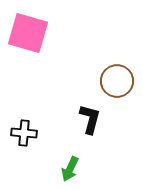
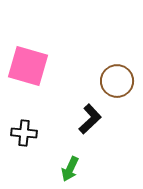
pink square: moved 33 px down
black L-shape: rotated 32 degrees clockwise
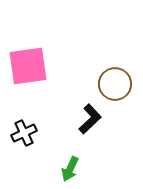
pink square: rotated 24 degrees counterclockwise
brown circle: moved 2 px left, 3 px down
black cross: rotated 30 degrees counterclockwise
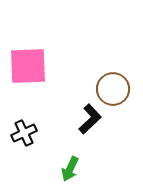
pink square: rotated 6 degrees clockwise
brown circle: moved 2 px left, 5 px down
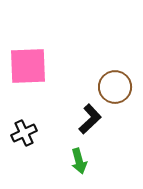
brown circle: moved 2 px right, 2 px up
green arrow: moved 9 px right, 8 px up; rotated 40 degrees counterclockwise
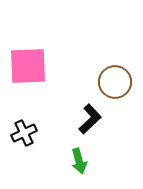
brown circle: moved 5 px up
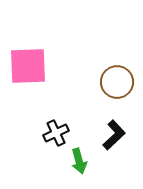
brown circle: moved 2 px right
black L-shape: moved 24 px right, 16 px down
black cross: moved 32 px right
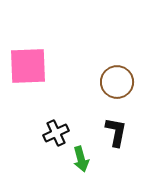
black L-shape: moved 2 px right, 3 px up; rotated 36 degrees counterclockwise
green arrow: moved 2 px right, 2 px up
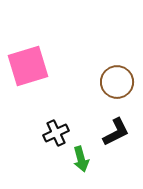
pink square: rotated 15 degrees counterclockwise
black L-shape: rotated 52 degrees clockwise
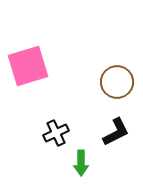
green arrow: moved 4 px down; rotated 15 degrees clockwise
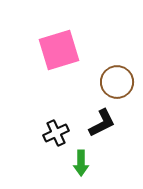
pink square: moved 31 px right, 16 px up
black L-shape: moved 14 px left, 9 px up
